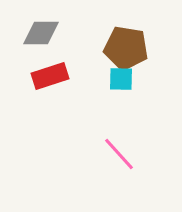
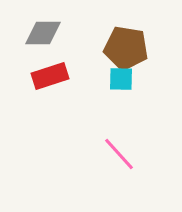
gray diamond: moved 2 px right
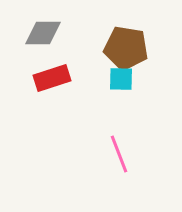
red rectangle: moved 2 px right, 2 px down
pink line: rotated 21 degrees clockwise
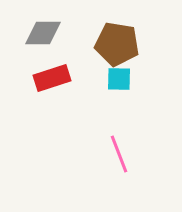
brown pentagon: moved 9 px left, 4 px up
cyan square: moved 2 px left
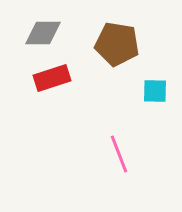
cyan square: moved 36 px right, 12 px down
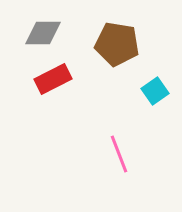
red rectangle: moved 1 px right, 1 px down; rotated 9 degrees counterclockwise
cyan square: rotated 36 degrees counterclockwise
